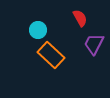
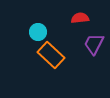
red semicircle: rotated 66 degrees counterclockwise
cyan circle: moved 2 px down
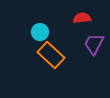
red semicircle: moved 2 px right
cyan circle: moved 2 px right
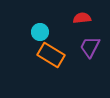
purple trapezoid: moved 4 px left, 3 px down
orange rectangle: rotated 12 degrees counterclockwise
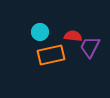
red semicircle: moved 9 px left, 18 px down; rotated 12 degrees clockwise
orange rectangle: rotated 44 degrees counterclockwise
